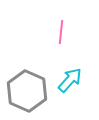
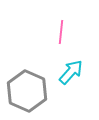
cyan arrow: moved 1 px right, 8 px up
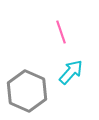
pink line: rotated 25 degrees counterclockwise
